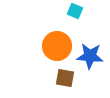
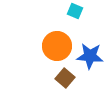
brown square: rotated 30 degrees clockwise
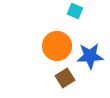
blue star: rotated 8 degrees counterclockwise
brown square: rotated 18 degrees clockwise
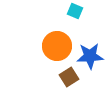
brown square: moved 4 px right, 1 px up
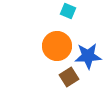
cyan square: moved 7 px left
blue star: moved 2 px left
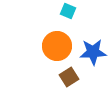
blue star: moved 5 px right, 4 px up
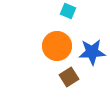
blue star: moved 1 px left
